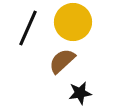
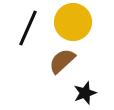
black star: moved 5 px right; rotated 10 degrees counterclockwise
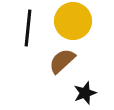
yellow circle: moved 1 px up
black line: rotated 18 degrees counterclockwise
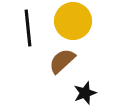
black line: rotated 12 degrees counterclockwise
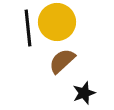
yellow circle: moved 16 px left, 1 px down
black star: moved 1 px left
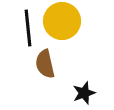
yellow circle: moved 5 px right, 1 px up
brown semicircle: moved 17 px left, 3 px down; rotated 60 degrees counterclockwise
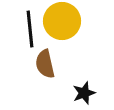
black line: moved 2 px right, 1 px down
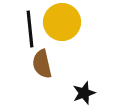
yellow circle: moved 1 px down
brown semicircle: moved 3 px left
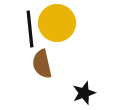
yellow circle: moved 5 px left, 1 px down
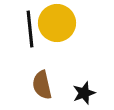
brown semicircle: moved 21 px down
